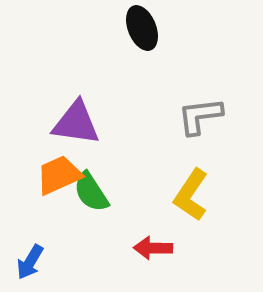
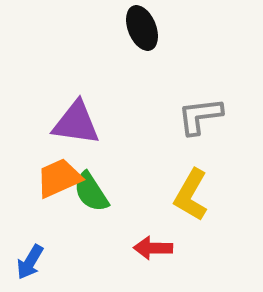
orange trapezoid: moved 3 px down
yellow L-shape: rotated 4 degrees counterclockwise
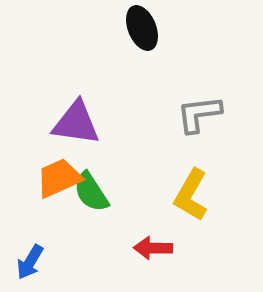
gray L-shape: moved 1 px left, 2 px up
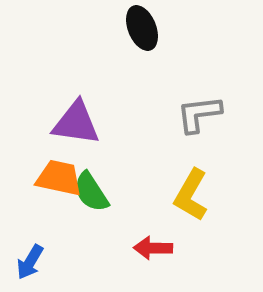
orange trapezoid: rotated 36 degrees clockwise
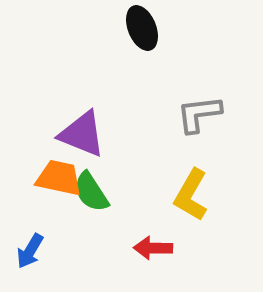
purple triangle: moved 6 px right, 11 px down; rotated 14 degrees clockwise
blue arrow: moved 11 px up
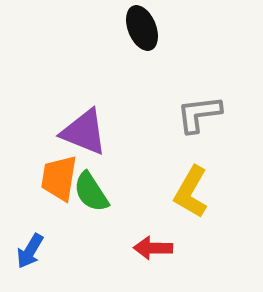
purple triangle: moved 2 px right, 2 px up
orange trapezoid: rotated 93 degrees counterclockwise
yellow L-shape: moved 3 px up
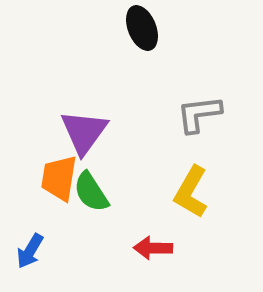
purple triangle: rotated 44 degrees clockwise
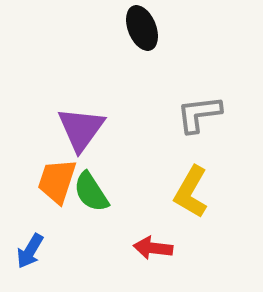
purple triangle: moved 3 px left, 3 px up
orange trapezoid: moved 2 px left, 3 px down; rotated 9 degrees clockwise
red arrow: rotated 6 degrees clockwise
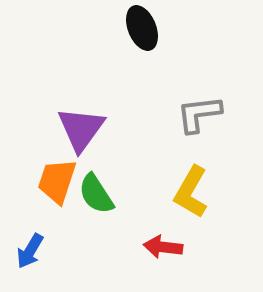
green semicircle: moved 5 px right, 2 px down
red arrow: moved 10 px right, 1 px up
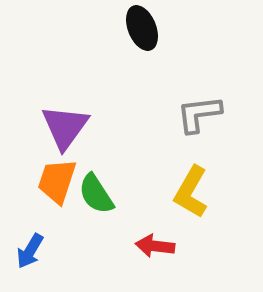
purple triangle: moved 16 px left, 2 px up
red arrow: moved 8 px left, 1 px up
